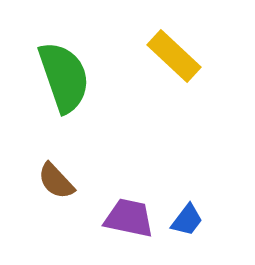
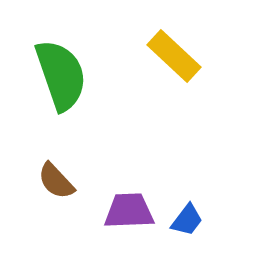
green semicircle: moved 3 px left, 2 px up
purple trapezoid: moved 7 px up; rotated 14 degrees counterclockwise
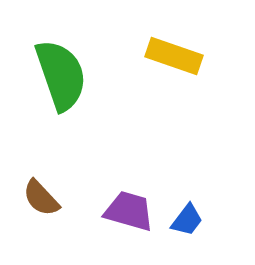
yellow rectangle: rotated 24 degrees counterclockwise
brown semicircle: moved 15 px left, 17 px down
purple trapezoid: rotated 18 degrees clockwise
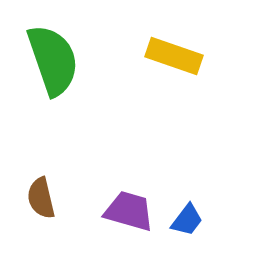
green semicircle: moved 8 px left, 15 px up
brown semicircle: rotated 30 degrees clockwise
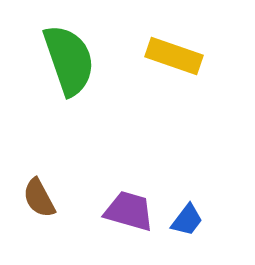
green semicircle: moved 16 px right
brown semicircle: moved 2 px left; rotated 15 degrees counterclockwise
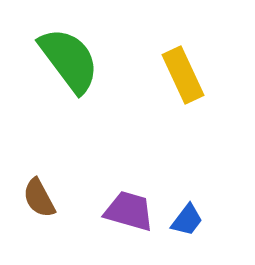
yellow rectangle: moved 9 px right, 19 px down; rotated 46 degrees clockwise
green semicircle: rotated 18 degrees counterclockwise
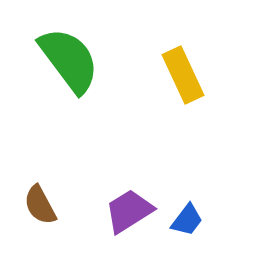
brown semicircle: moved 1 px right, 7 px down
purple trapezoid: rotated 48 degrees counterclockwise
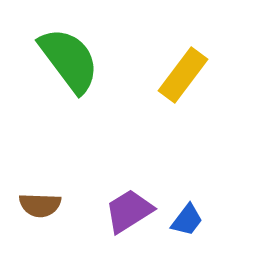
yellow rectangle: rotated 62 degrees clockwise
brown semicircle: rotated 60 degrees counterclockwise
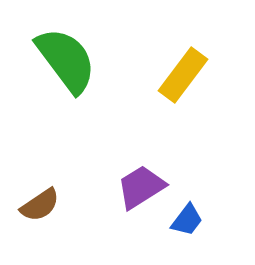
green semicircle: moved 3 px left
brown semicircle: rotated 36 degrees counterclockwise
purple trapezoid: moved 12 px right, 24 px up
